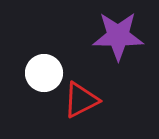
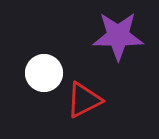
red triangle: moved 3 px right
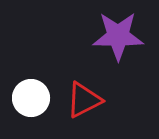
white circle: moved 13 px left, 25 px down
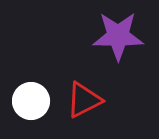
white circle: moved 3 px down
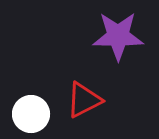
white circle: moved 13 px down
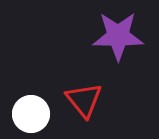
red triangle: rotated 42 degrees counterclockwise
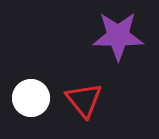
white circle: moved 16 px up
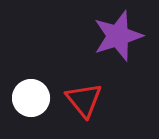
purple star: rotated 18 degrees counterclockwise
